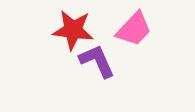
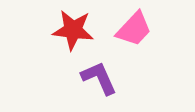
purple L-shape: moved 2 px right, 17 px down
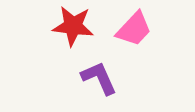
red star: moved 4 px up
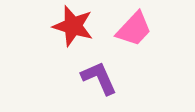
red star: rotated 9 degrees clockwise
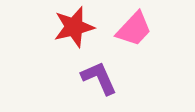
red star: moved 1 px right, 1 px down; rotated 30 degrees counterclockwise
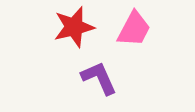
pink trapezoid: rotated 15 degrees counterclockwise
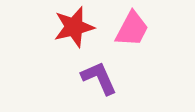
pink trapezoid: moved 2 px left
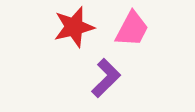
purple L-shape: moved 7 px right; rotated 69 degrees clockwise
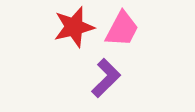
pink trapezoid: moved 10 px left
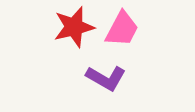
purple L-shape: rotated 75 degrees clockwise
